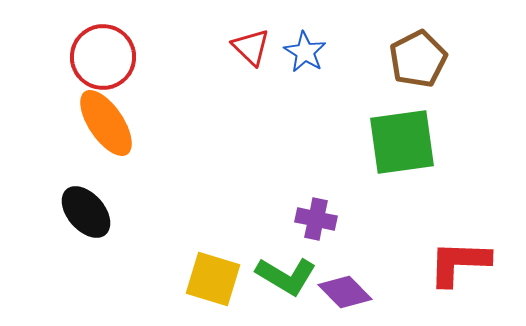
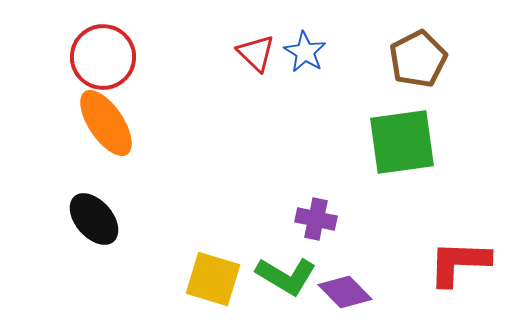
red triangle: moved 5 px right, 6 px down
black ellipse: moved 8 px right, 7 px down
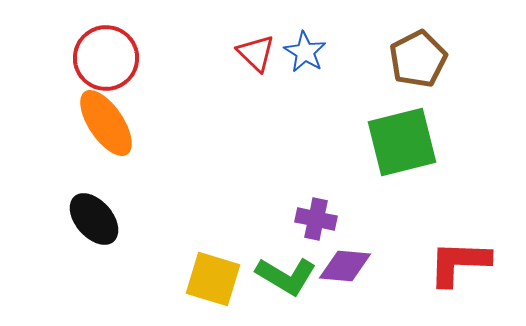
red circle: moved 3 px right, 1 px down
green square: rotated 6 degrees counterclockwise
purple diamond: moved 26 px up; rotated 40 degrees counterclockwise
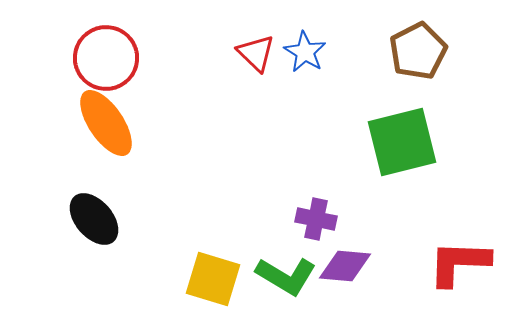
brown pentagon: moved 8 px up
